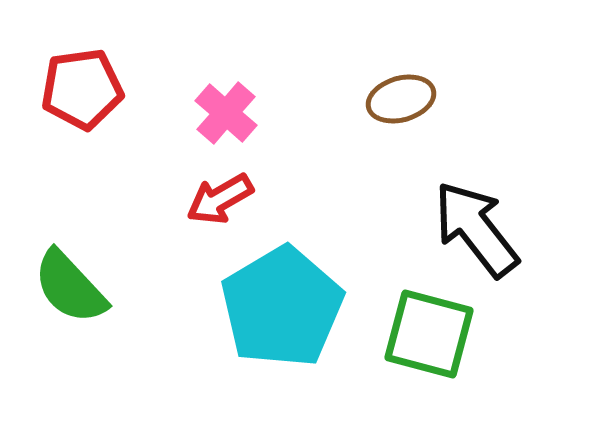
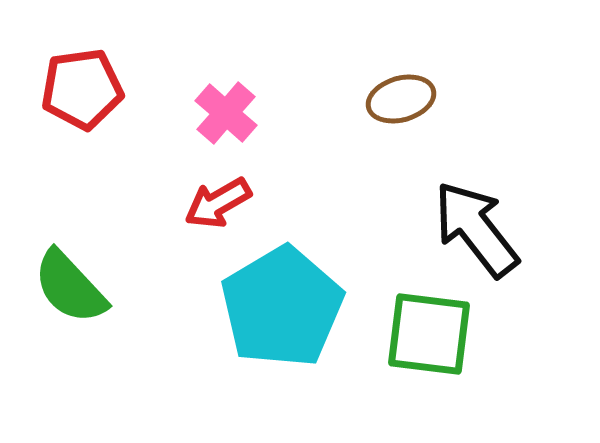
red arrow: moved 2 px left, 4 px down
green square: rotated 8 degrees counterclockwise
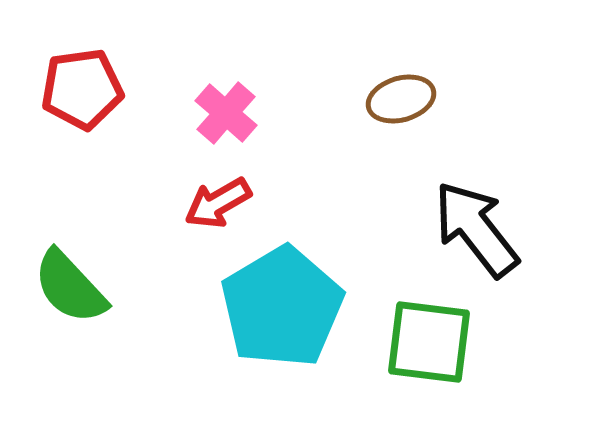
green square: moved 8 px down
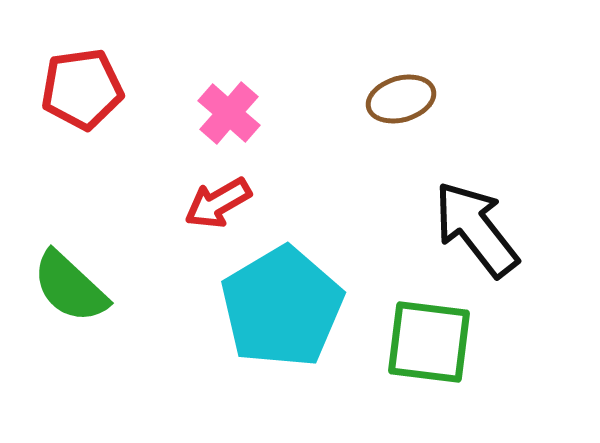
pink cross: moved 3 px right
green semicircle: rotated 4 degrees counterclockwise
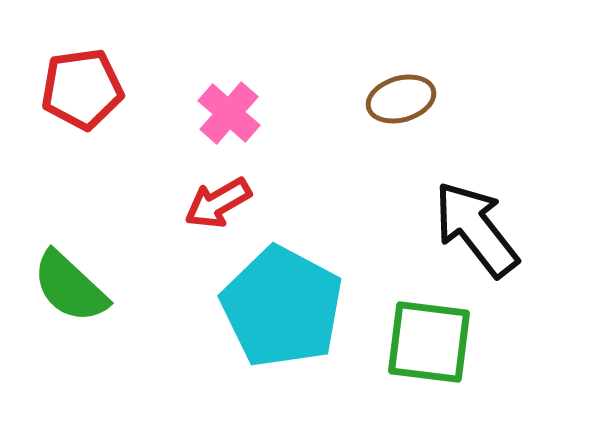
cyan pentagon: rotated 13 degrees counterclockwise
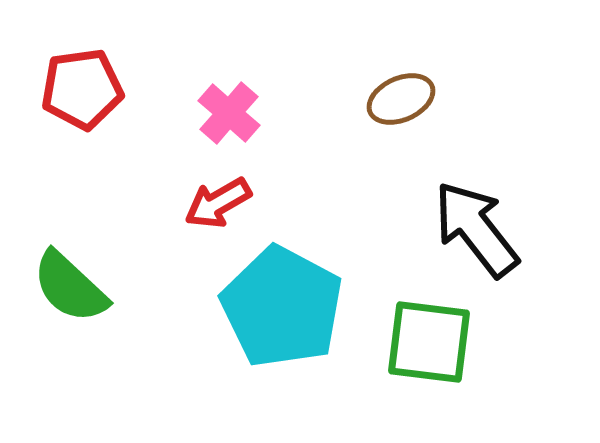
brown ellipse: rotated 8 degrees counterclockwise
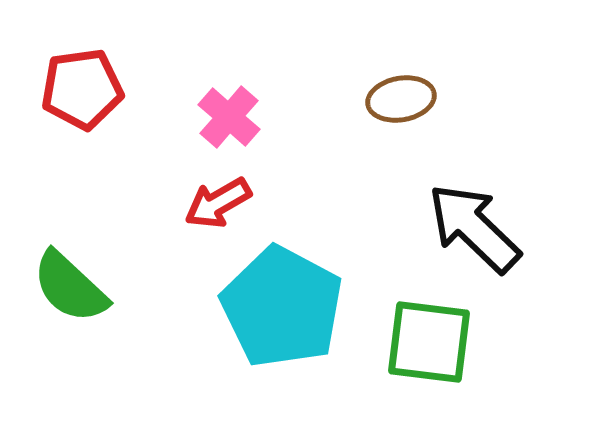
brown ellipse: rotated 14 degrees clockwise
pink cross: moved 4 px down
black arrow: moved 2 px left, 1 px up; rotated 8 degrees counterclockwise
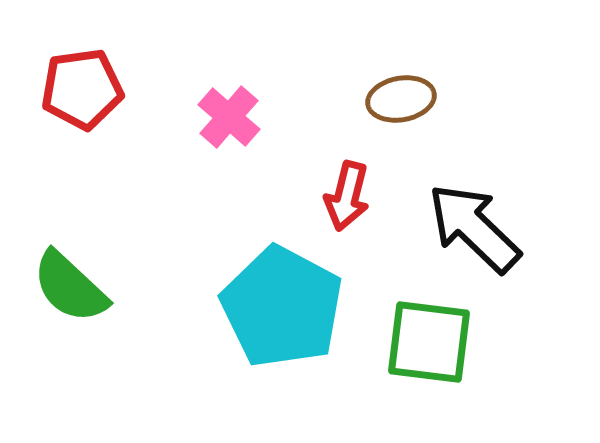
red arrow: moved 129 px right, 7 px up; rotated 46 degrees counterclockwise
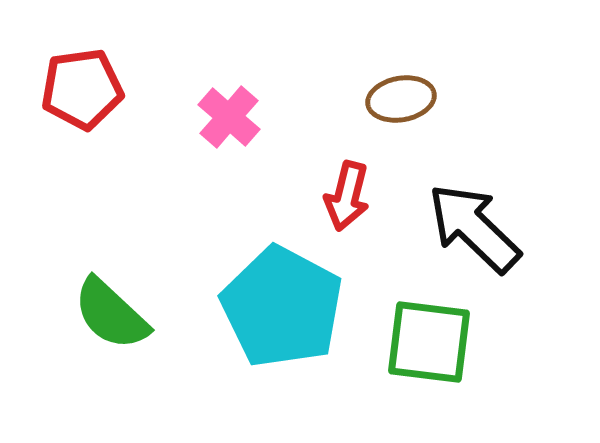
green semicircle: moved 41 px right, 27 px down
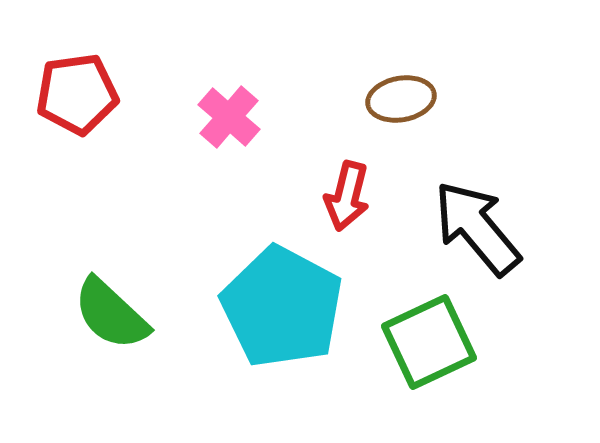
red pentagon: moved 5 px left, 5 px down
black arrow: moved 3 px right; rotated 6 degrees clockwise
green square: rotated 32 degrees counterclockwise
